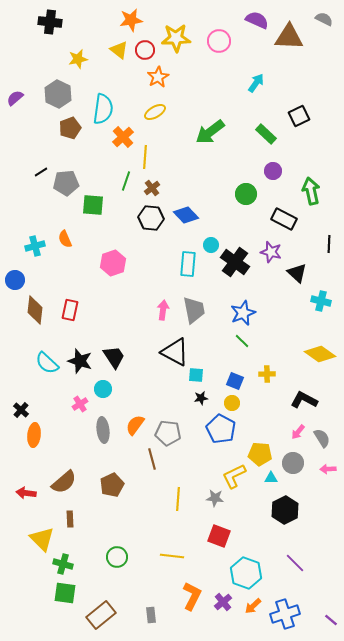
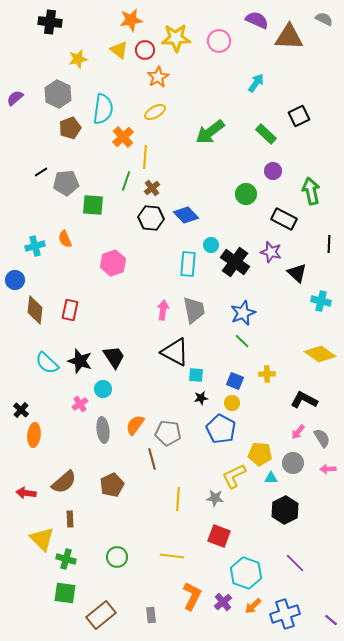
green cross at (63, 564): moved 3 px right, 5 px up
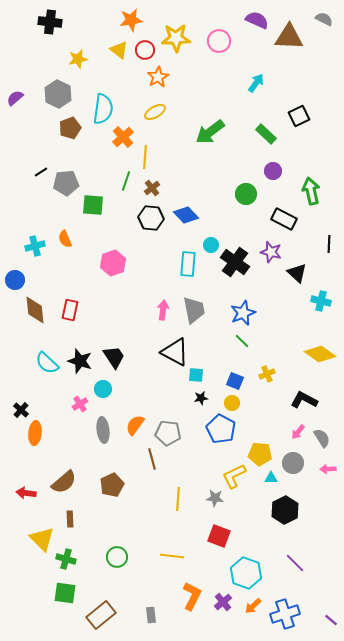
brown diamond at (35, 310): rotated 12 degrees counterclockwise
yellow cross at (267, 374): rotated 21 degrees counterclockwise
orange ellipse at (34, 435): moved 1 px right, 2 px up
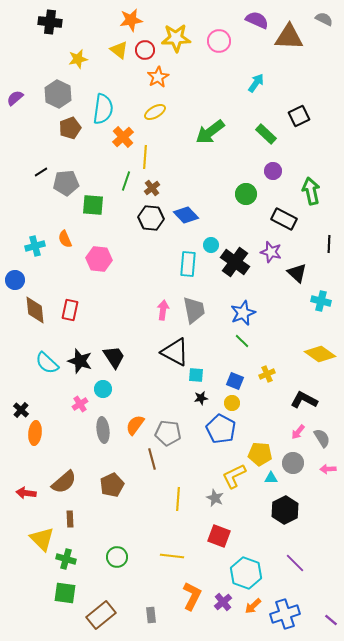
pink hexagon at (113, 263): moved 14 px left, 4 px up; rotated 25 degrees clockwise
gray star at (215, 498): rotated 18 degrees clockwise
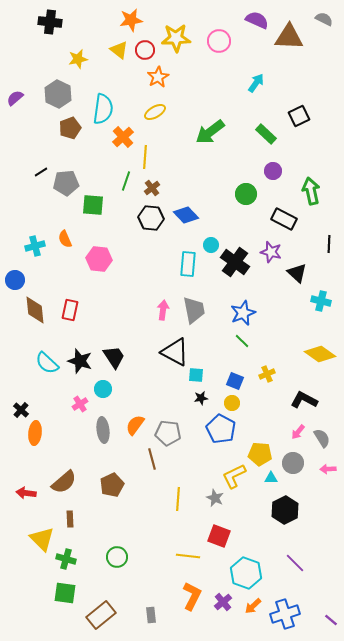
yellow line at (172, 556): moved 16 px right
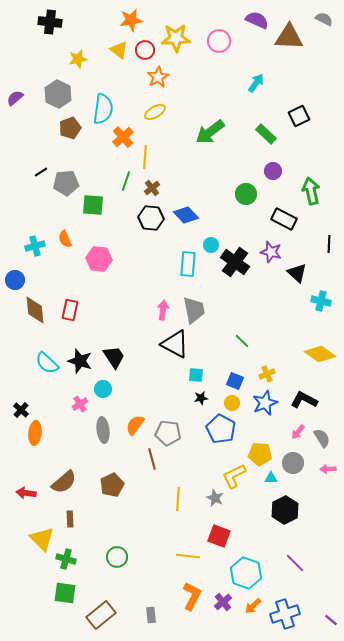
blue star at (243, 313): moved 22 px right, 90 px down
black triangle at (175, 352): moved 8 px up
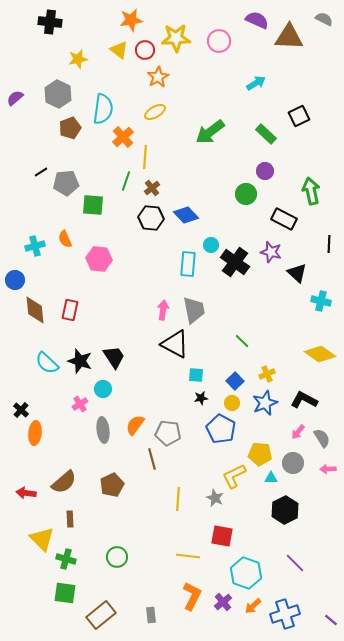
cyan arrow at (256, 83): rotated 24 degrees clockwise
purple circle at (273, 171): moved 8 px left
blue square at (235, 381): rotated 24 degrees clockwise
red square at (219, 536): moved 3 px right; rotated 10 degrees counterclockwise
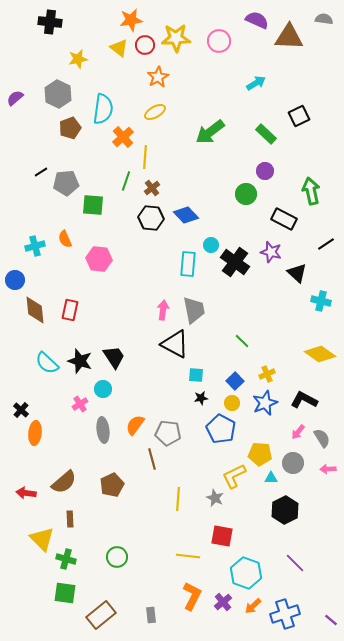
gray semicircle at (324, 19): rotated 18 degrees counterclockwise
yellow triangle at (119, 50): moved 2 px up
red circle at (145, 50): moved 5 px up
black line at (329, 244): moved 3 px left; rotated 54 degrees clockwise
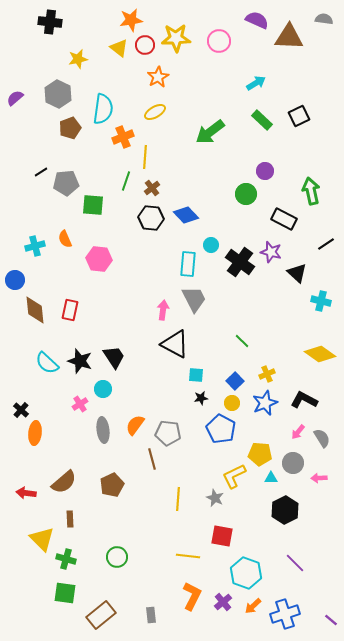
green rectangle at (266, 134): moved 4 px left, 14 px up
orange cross at (123, 137): rotated 20 degrees clockwise
black cross at (235, 262): moved 5 px right
gray trapezoid at (194, 310): moved 11 px up; rotated 16 degrees counterclockwise
pink arrow at (328, 469): moved 9 px left, 9 px down
